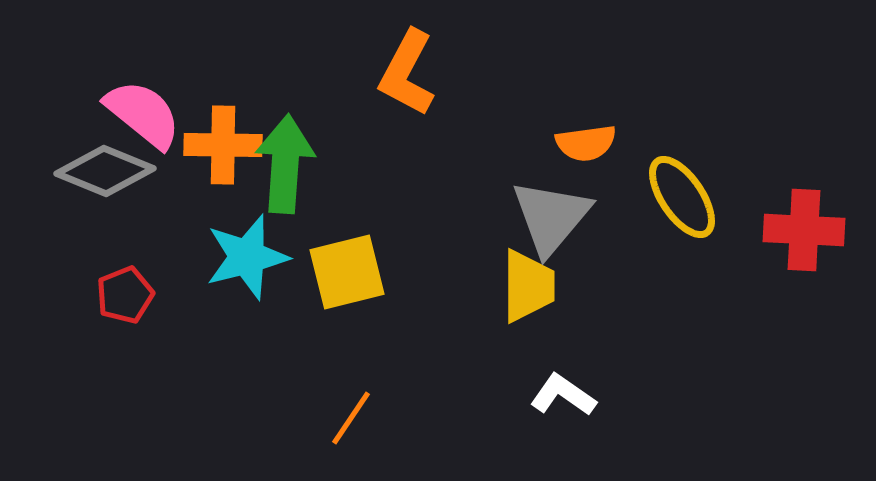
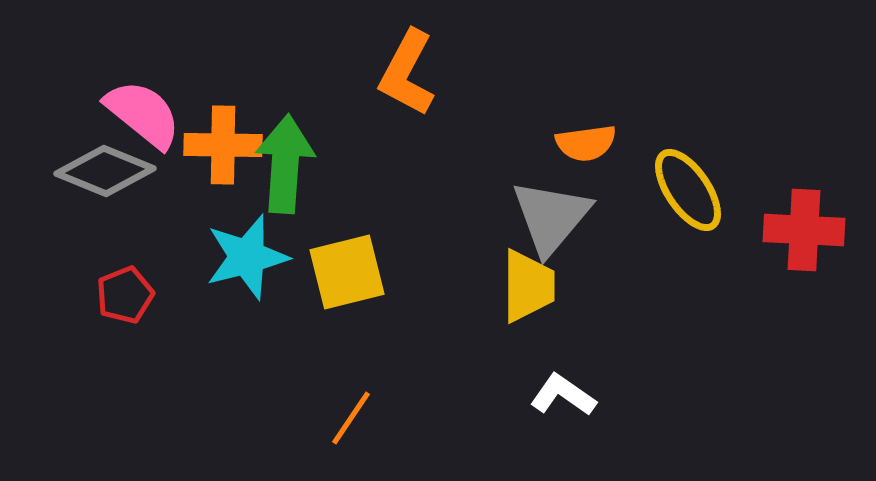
yellow ellipse: moved 6 px right, 7 px up
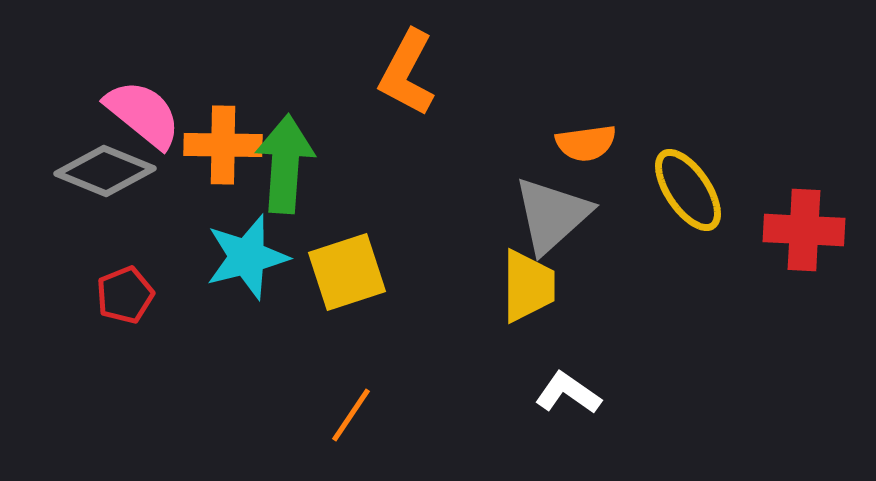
gray triangle: moved 1 px right, 2 px up; rotated 8 degrees clockwise
yellow square: rotated 4 degrees counterclockwise
white L-shape: moved 5 px right, 2 px up
orange line: moved 3 px up
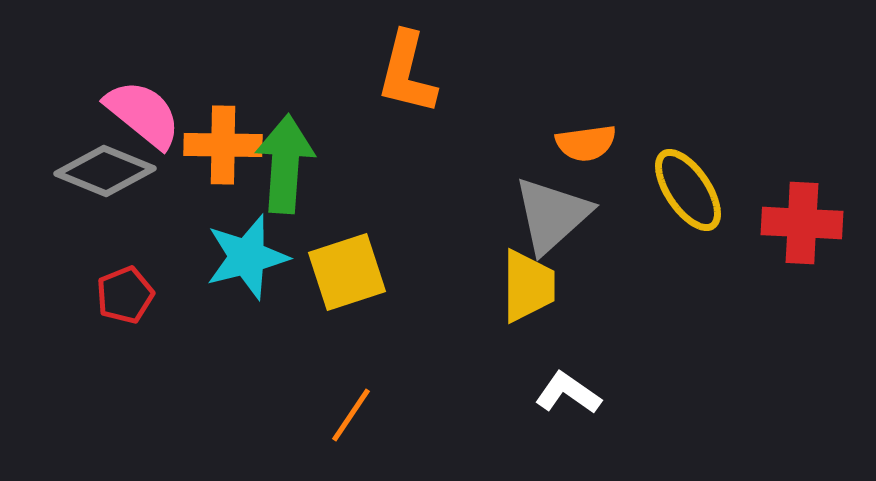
orange L-shape: rotated 14 degrees counterclockwise
red cross: moved 2 px left, 7 px up
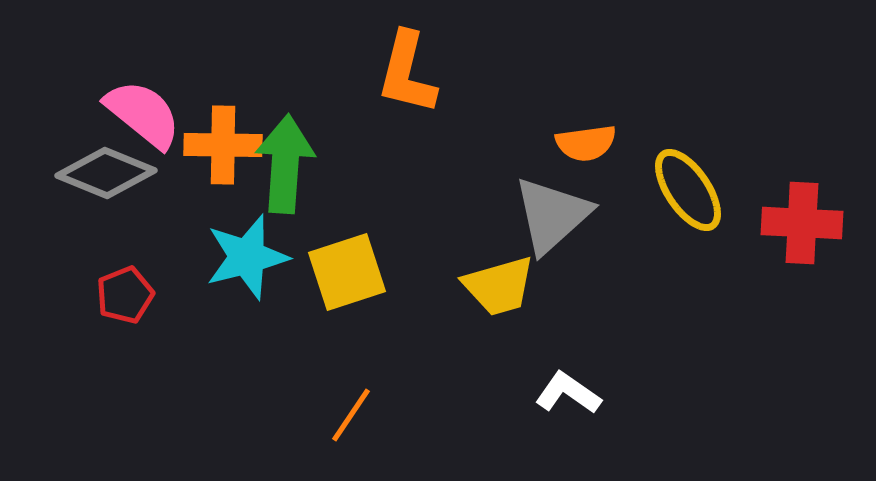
gray diamond: moved 1 px right, 2 px down
yellow trapezoid: moved 29 px left; rotated 74 degrees clockwise
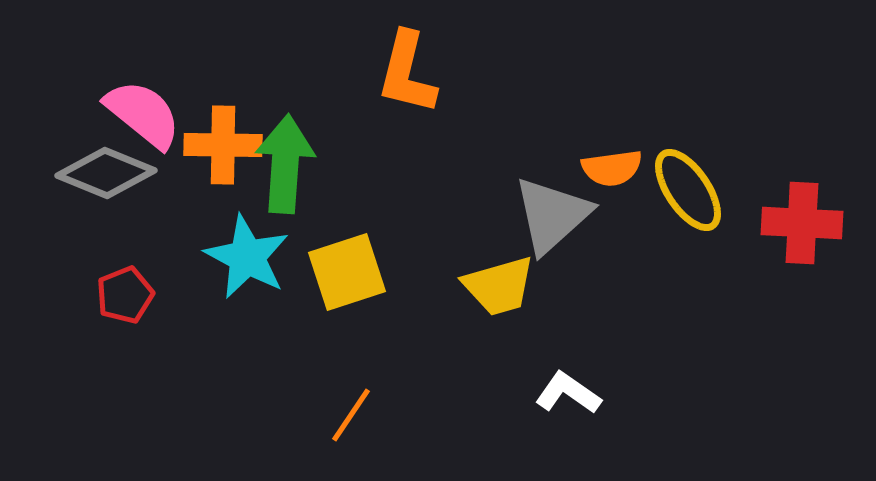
orange semicircle: moved 26 px right, 25 px down
cyan star: rotated 30 degrees counterclockwise
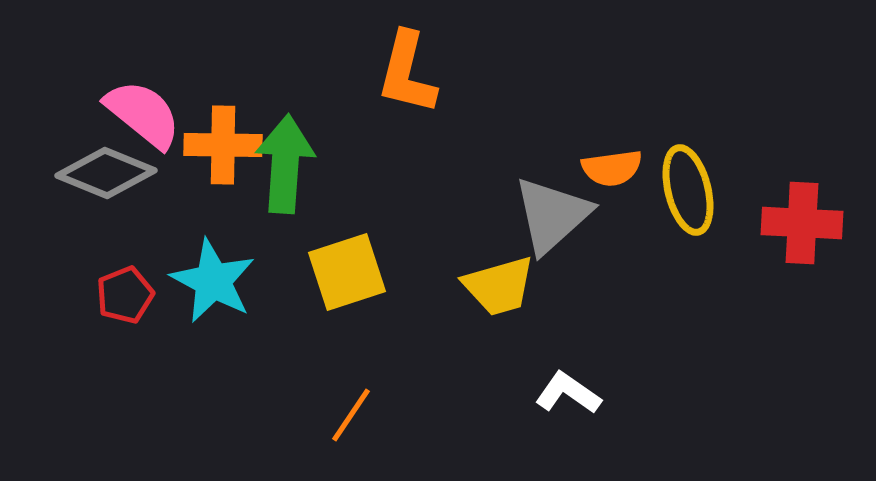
yellow ellipse: rotated 20 degrees clockwise
cyan star: moved 34 px left, 24 px down
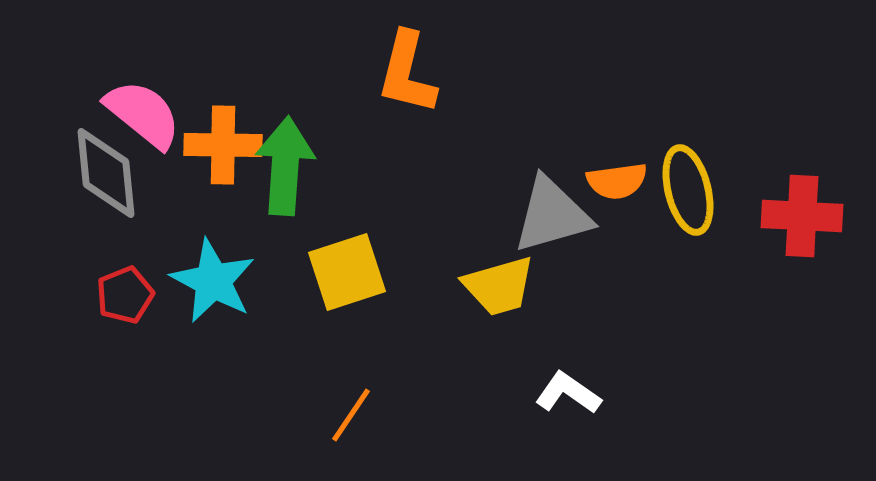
green arrow: moved 2 px down
orange semicircle: moved 5 px right, 13 px down
gray diamond: rotated 62 degrees clockwise
gray triangle: rotated 26 degrees clockwise
red cross: moved 7 px up
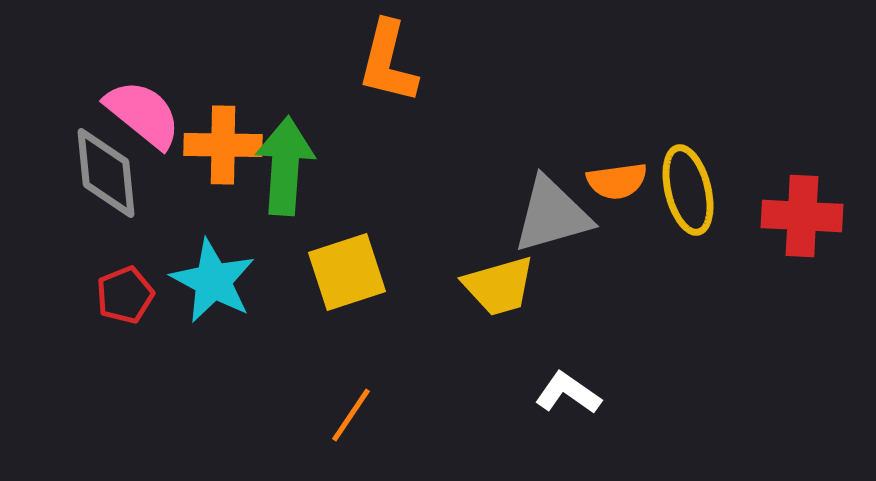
orange L-shape: moved 19 px left, 11 px up
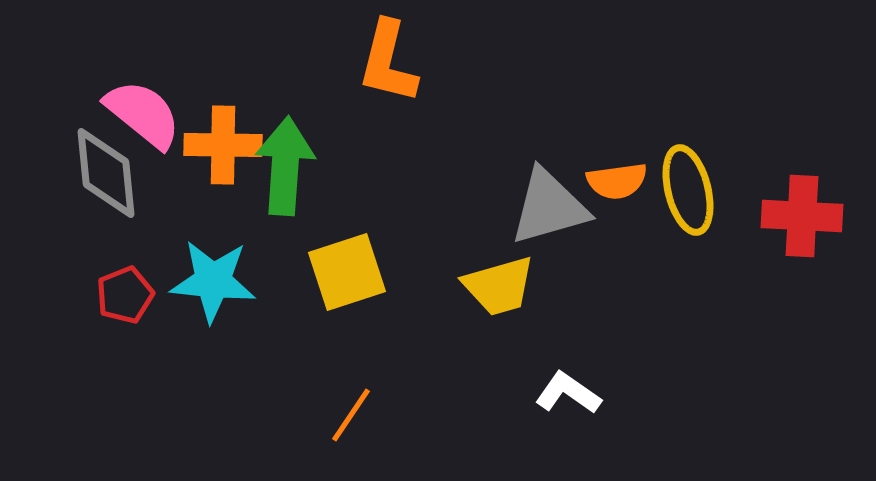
gray triangle: moved 3 px left, 8 px up
cyan star: rotated 22 degrees counterclockwise
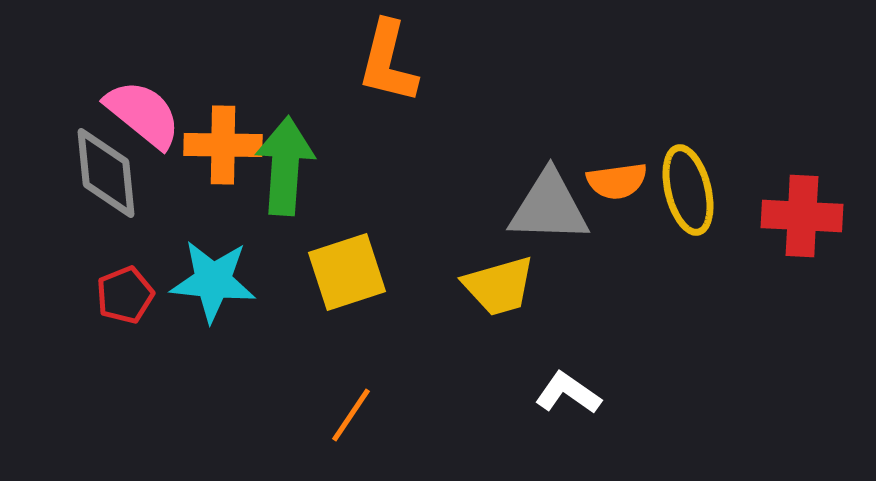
gray triangle: rotated 18 degrees clockwise
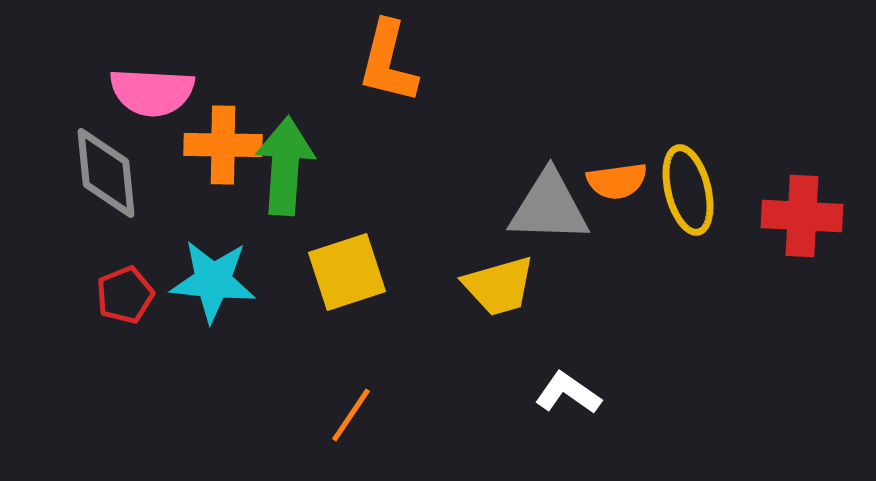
pink semicircle: moved 9 px right, 22 px up; rotated 144 degrees clockwise
